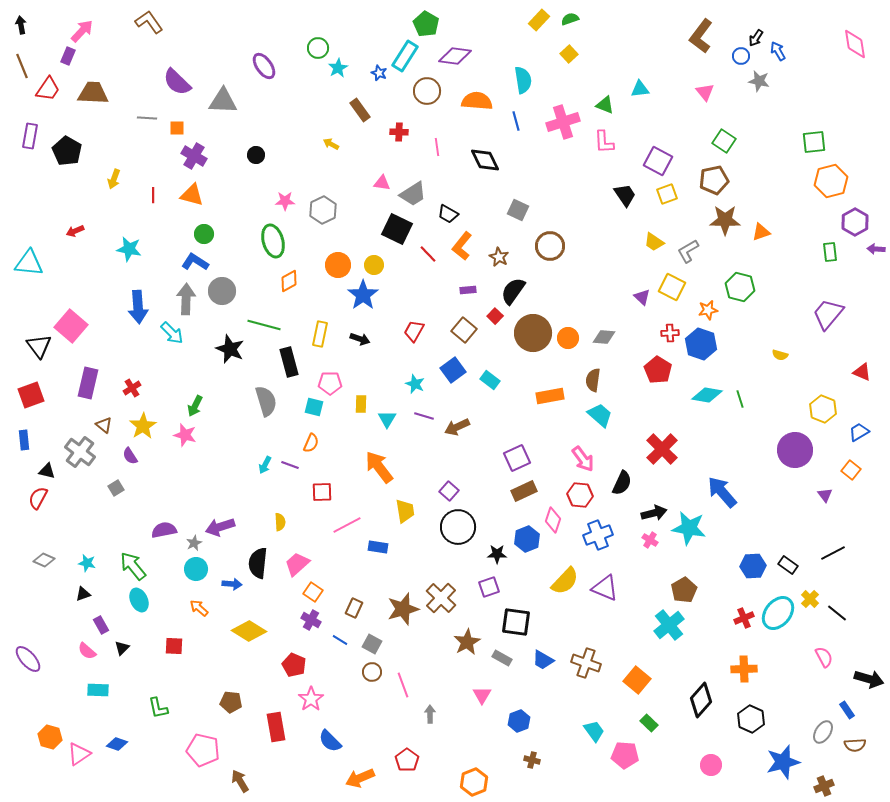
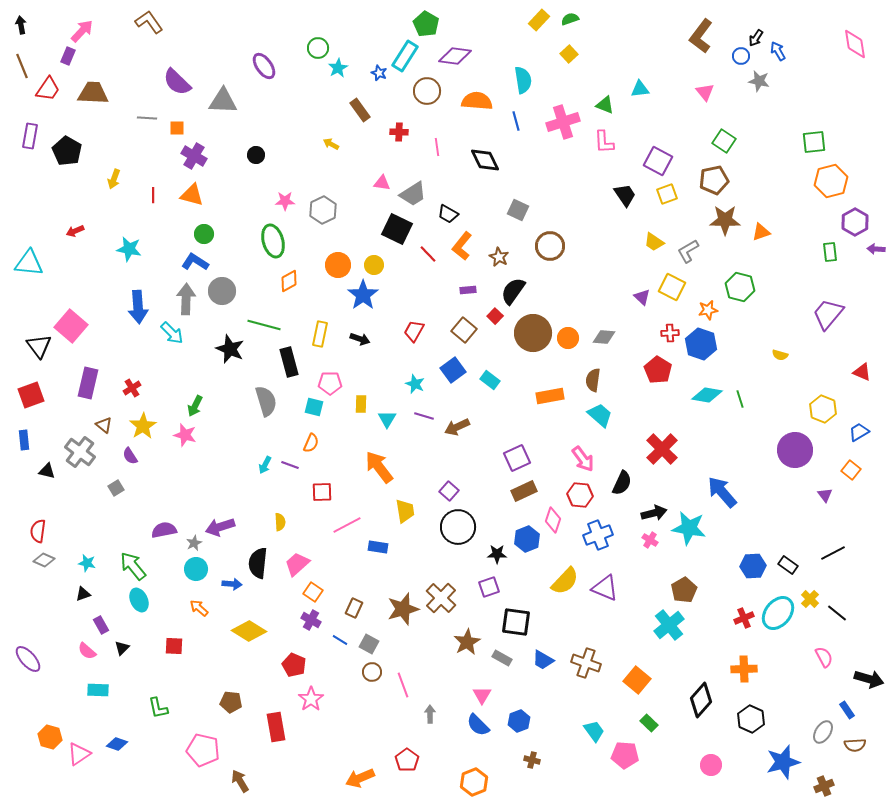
red semicircle at (38, 498): moved 33 px down; rotated 20 degrees counterclockwise
gray square at (372, 644): moved 3 px left
blue semicircle at (330, 741): moved 148 px right, 16 px up
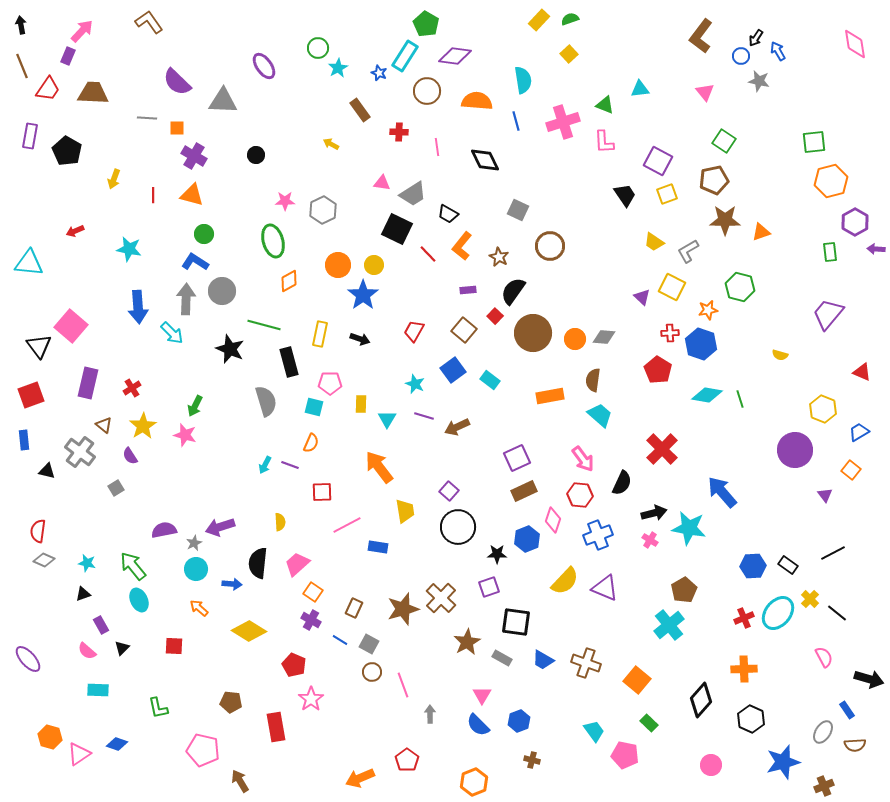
orange circle at (568, 338): moved 7 px right, 1 px down
pink pentagon at (625, 755): rotated 8 degrees clockwise
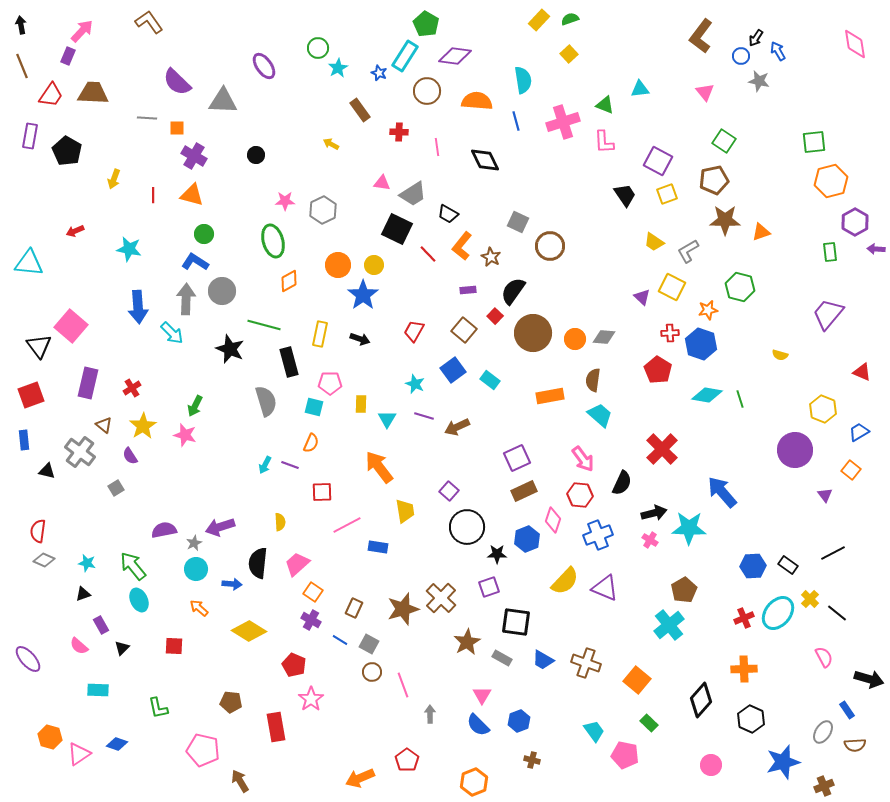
red trapezoid at (48, 89): moved 3 px right, 6 px down
gray square at (518, 210): moved 12 px down
brown star at (499, 257): moved 8 px left
black circle at (458, 527): moved 9 px right
cyan star at (689, 528): rotated 8 degrees counterclockwise
pink semicircle at (87, 651): moved 8 px left, 5 px up
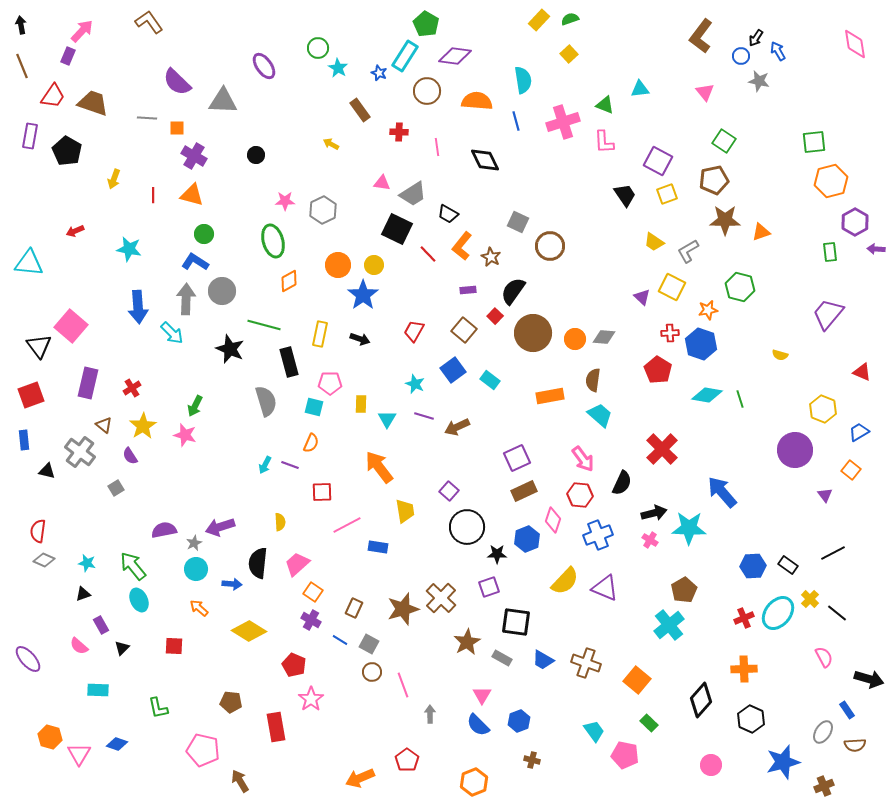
cyan star at (338, 68): rotated 12 degrees counterclockwise
brown trapezoid at (93, 93): moved 10 px down; rotated 16 degrees clockwise
red trapezoid at (51, 95): moved 2 px right, 1 px down
pink triangle at (79, 754): rotated 25 degrees counterclockwise
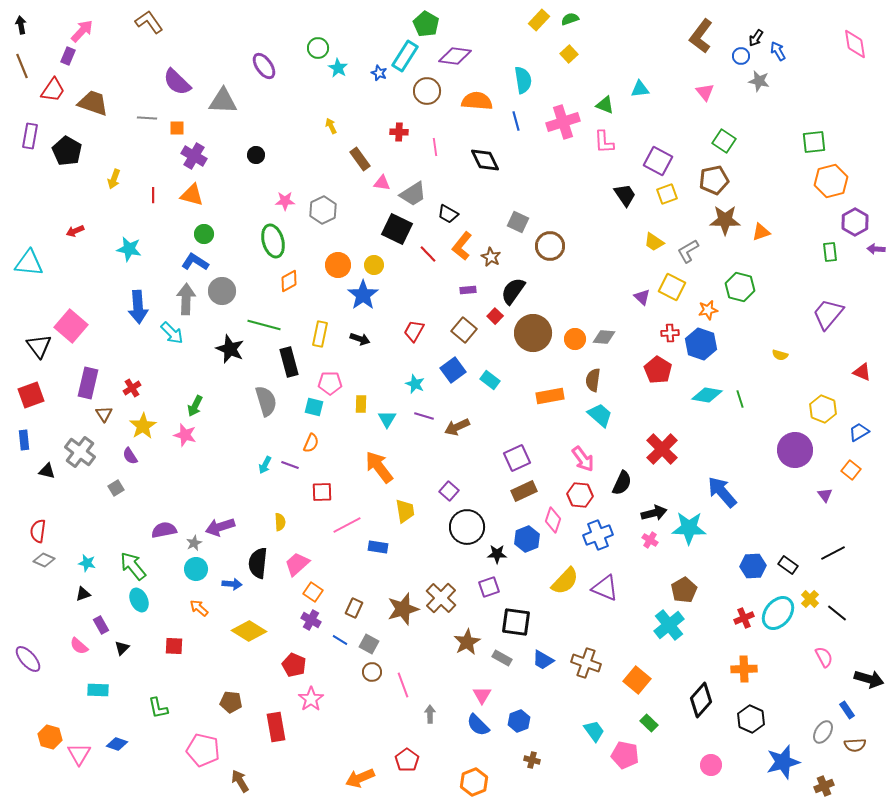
red trapezoid at (53, 96): moved 6 px up
brown rectangle at (360, 110): moved 49 px down
yellow arrow at (331, 144): moved 18 px up; rotated 35 degrees clockwise
pink line at (437, 147): moved 2 px left
brown triangle at (104, 425): moved 11 px up; rotated 18 degrees clockwise
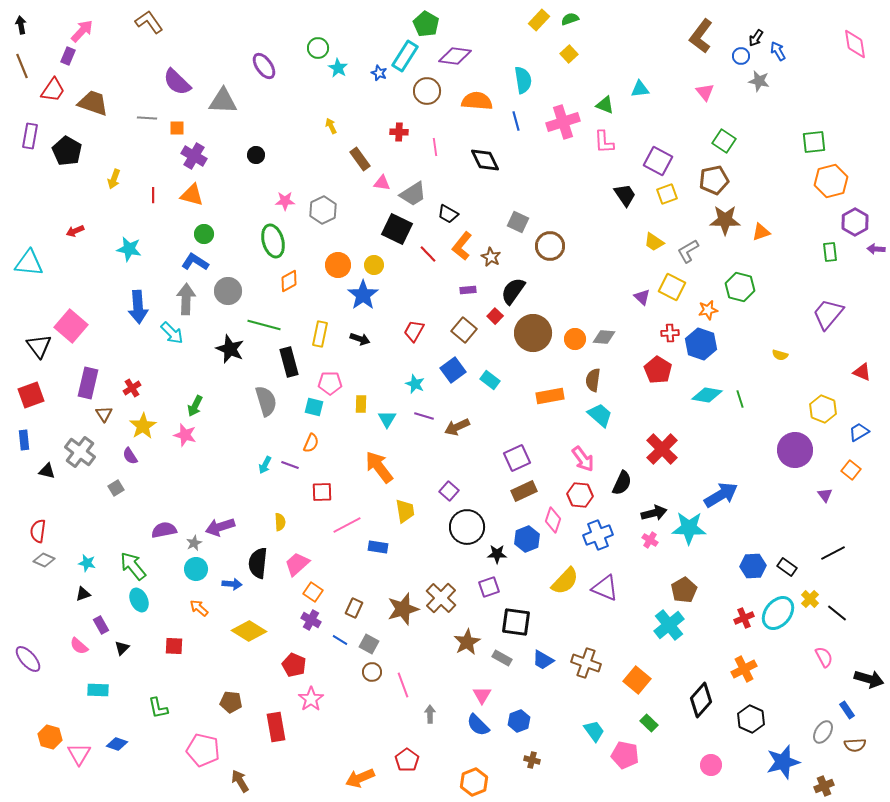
gray circle at (222, 291): moved 6 px right
blue arrow at (722, 492): moved 1 px left, 3 px down; rotated 100 degrees clockwise
black rectangle at (788, 565): moved 1 px left, 2 px down
orange cross at (744, 669): rotated 25 degrees counterclockwise
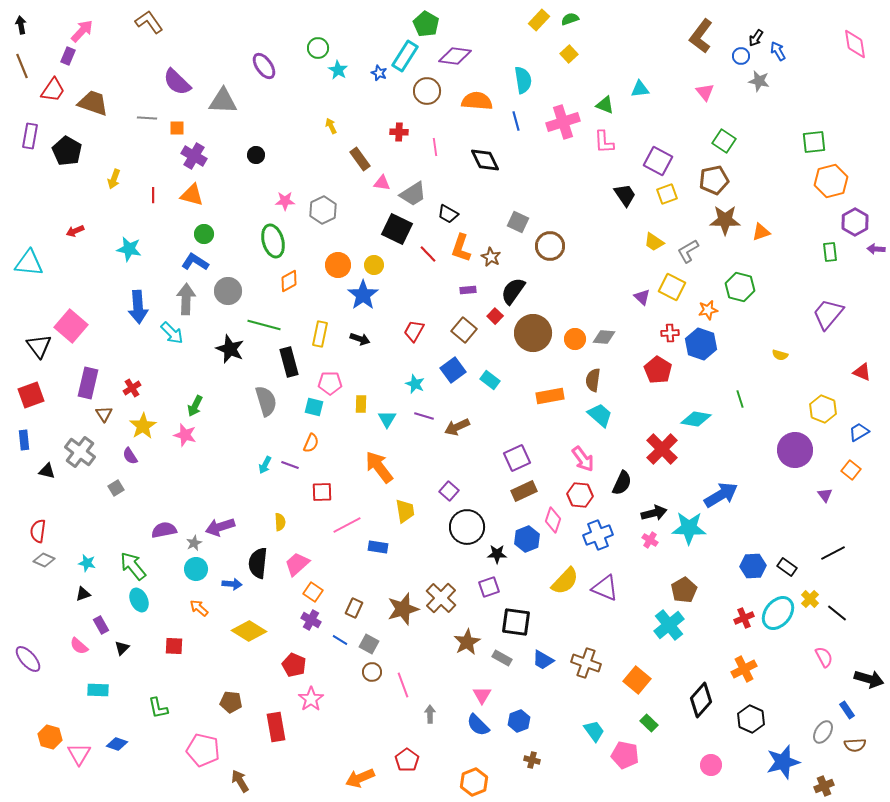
cyan star at (338, 68): moved 2 px down
orange L-shape at (462, 246): moved 1 px left, 2 px down; rotated 20 degrees counterclockwise
cyan diamond at (707, 395): moved 11 px left, 24 px down
